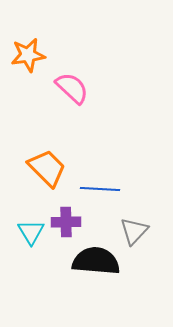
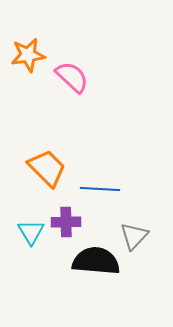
pink semicircle: moved 11 px up
gray triangle: moved 5 px down
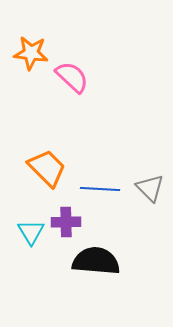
orange star: moved 3 px right, 2 px up; rotated 16 degrees clockwise
gray triangle: moved 16 px right, 48 px up; rotated 28 degrees counterclockwise
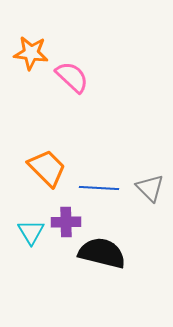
blue line: moved 1 px left, 1 px up
black semicircle: moved 6 px right, 8 px up; rotated 9 degrees clockwise
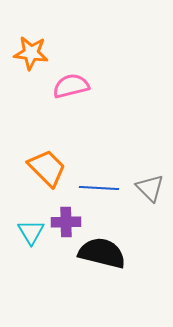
pink semicircle: moved 1 px left, 9 px down; rotated 57 degrees counterclockwise
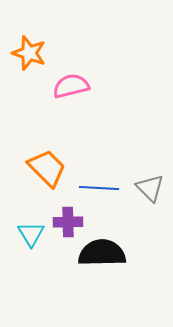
orange star: moved 2 px left; rotated 12 degrees clockwise
purple cross: moved 2 px right
cyan triangle: moved 2 px down
black semicircle: rotated 15 degrees counterclockwise
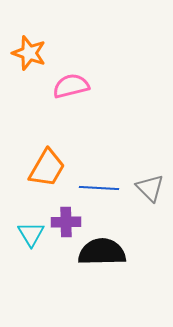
orange trapezoid: rotated 75 degrees clockwise
purple cross: moved 2 px left
black semicircle: moved 1 px up
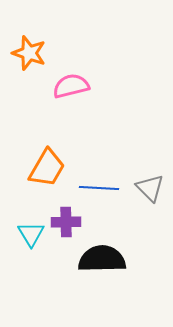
black semicircle: moved 7 px down
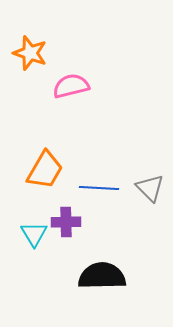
orange star: moved 1 px right
orange trapezoid: moved 2 px left, 2 px down
cyan triangle: moved 3 px right
black semicircle: moved 17 px down
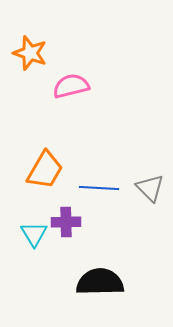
black semicircle: moved 2 px left, 6 px down
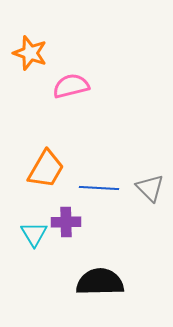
orange trapezoid: moved 1 px right, 1 px up
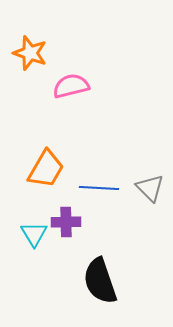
black semicircle: moved 1 px up; rotated 108 degrees counterclockwise
